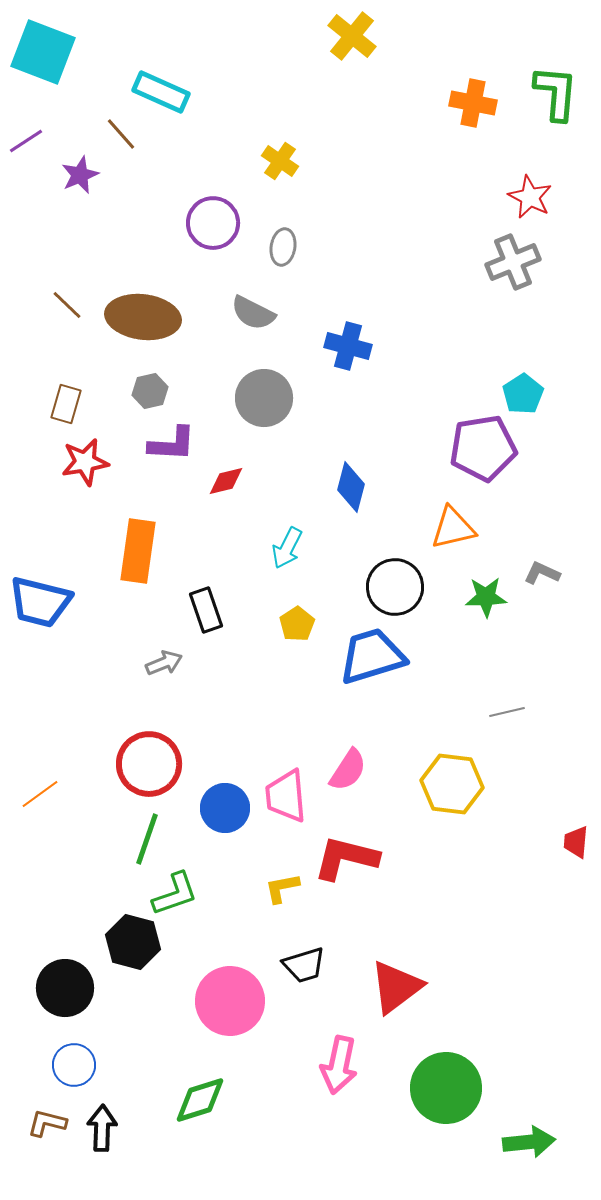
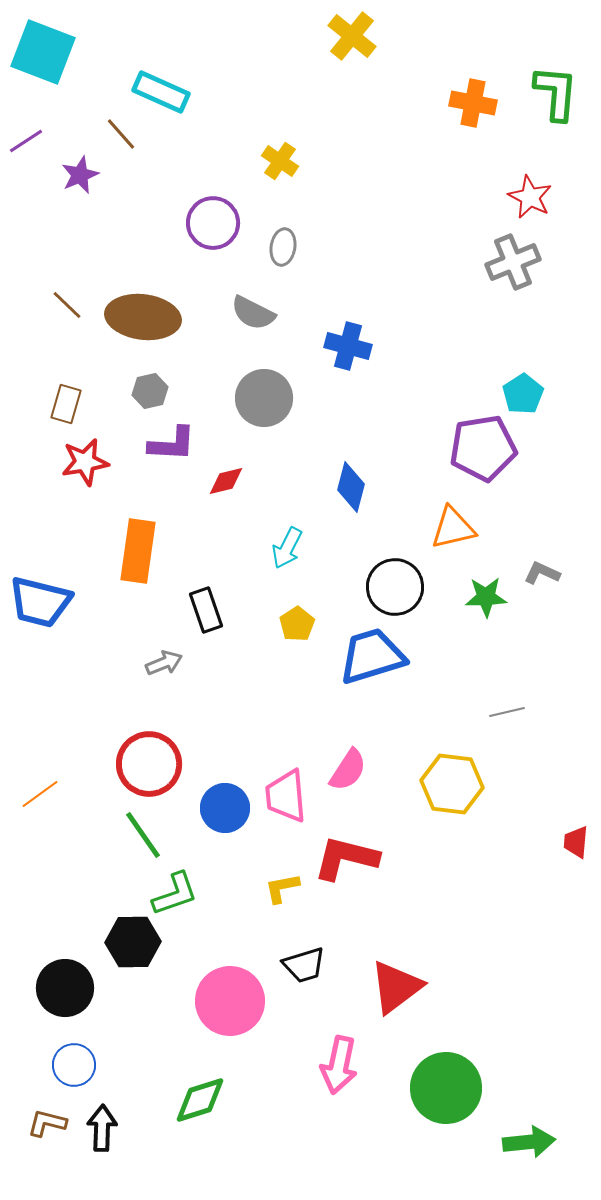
green line at (147, 839): moved 4 px left, 4 px up; rotated 54 degrees counterclockwise
black hexagon at (133, 942): rotated 16 degrees counterclockwise
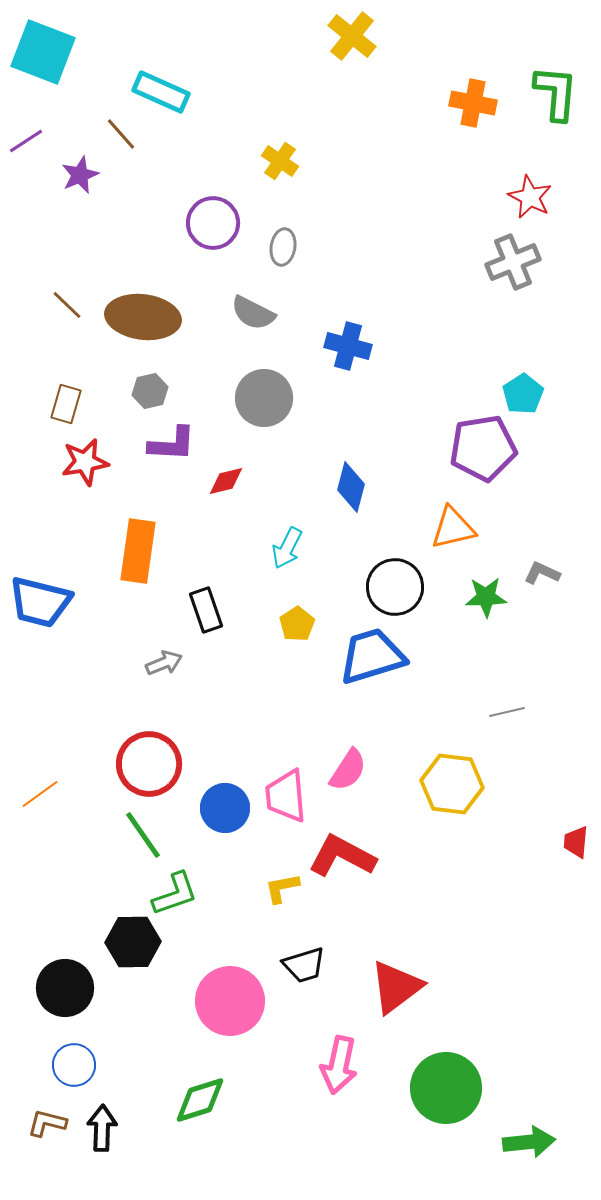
red L-shape at (346, 858): moved 4 px left, 2 px up; rotated 14 degrees clockwise
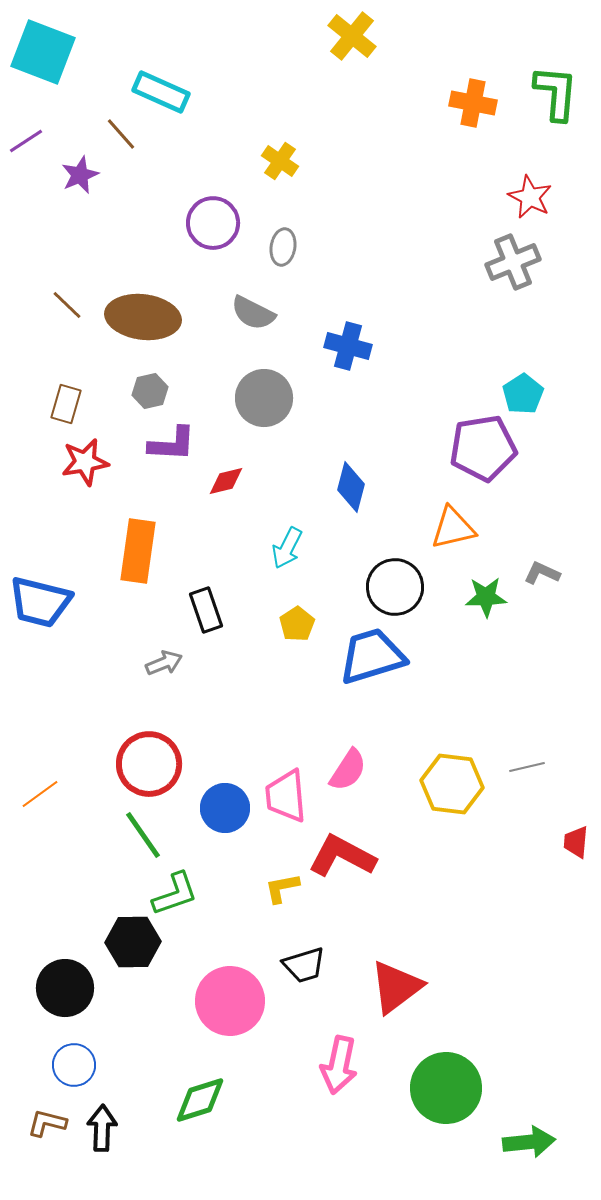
gray line at (507, 712): moved 20 px right, 55 px down
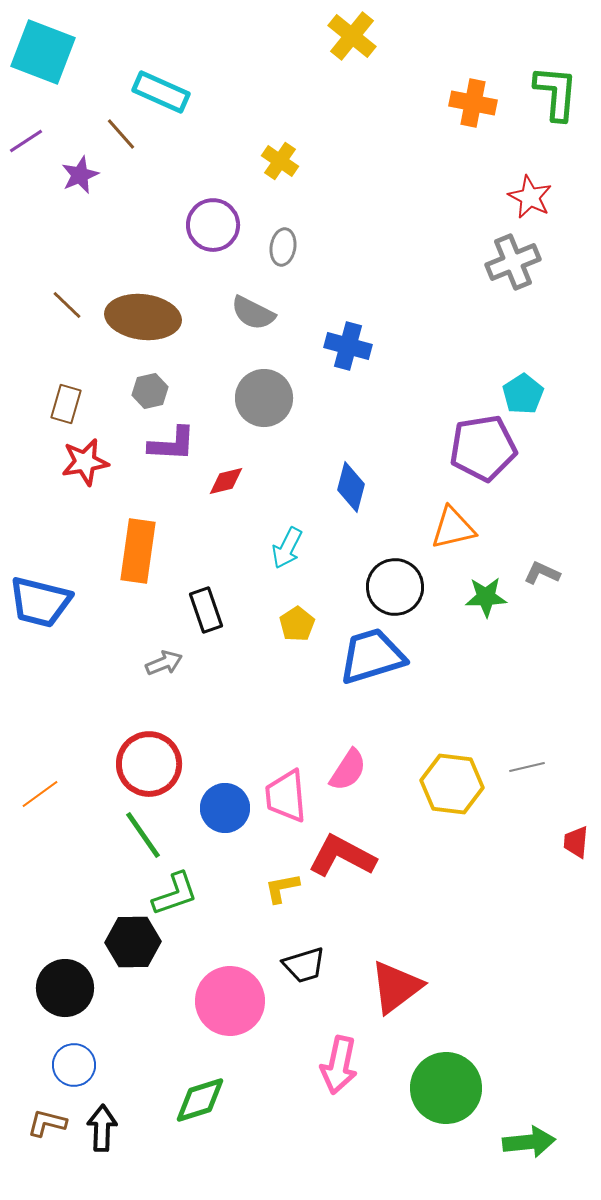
purple circle at (213, 223): moved 2 px down
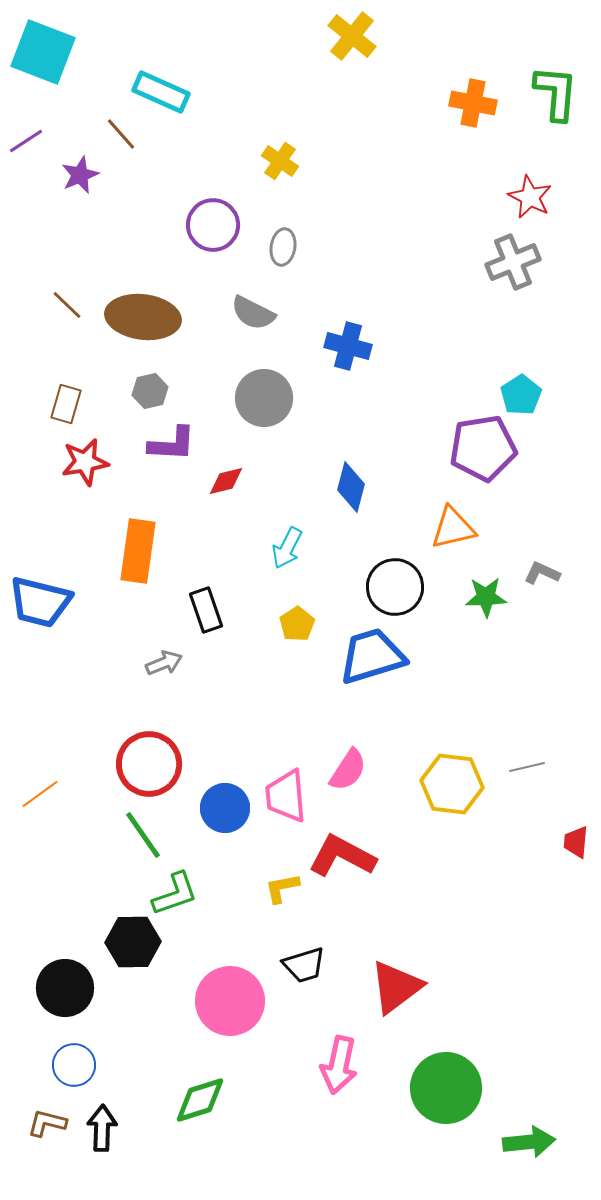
cyan pentagon at (523, 394): moved 2 px left, 1 px down
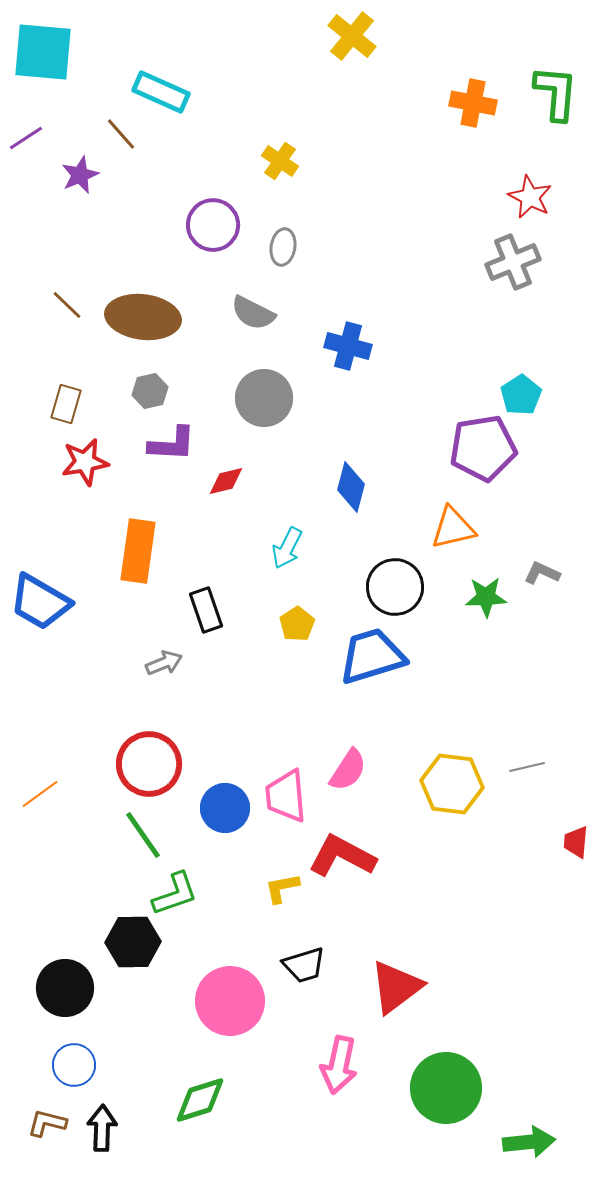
cyan square at (43, 52): rotated 16 degrees counterclockwise
purple line at (26, 141): moved 3 px up
blue trapezoid at (40, 602): rotated 16 degrees clockwise
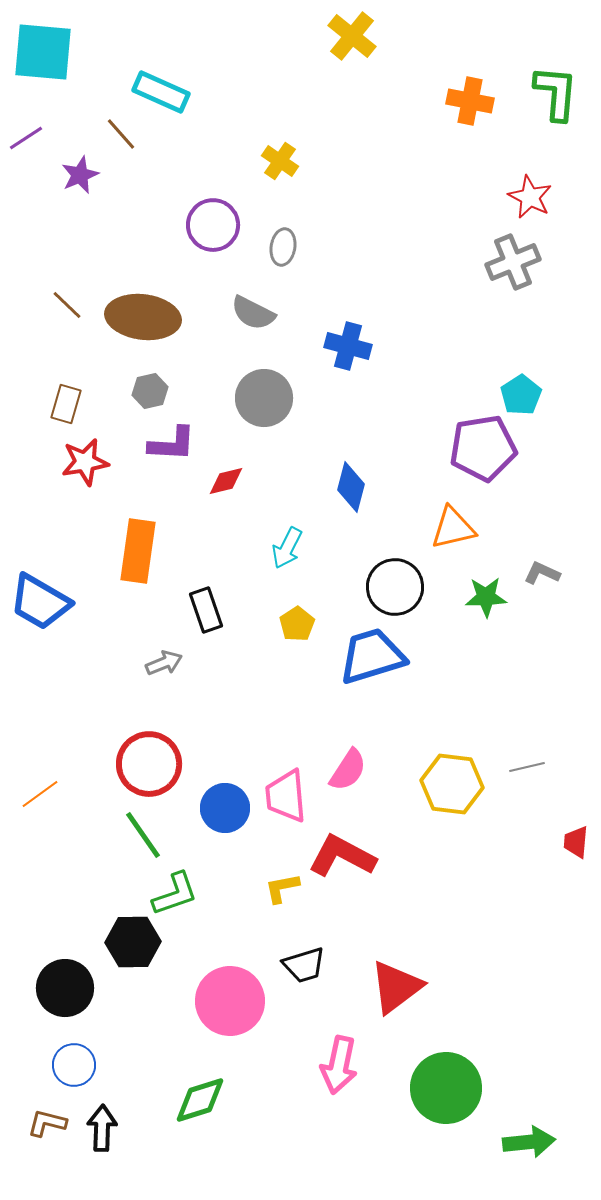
orange cross at (473, 103): moved 3 px left, 2 px up
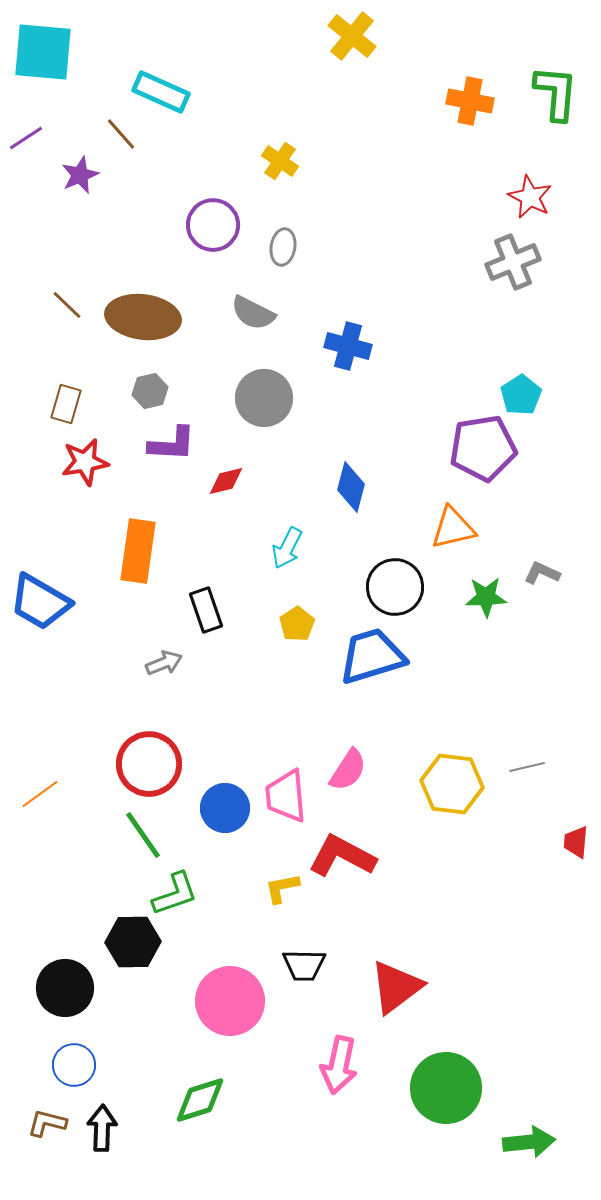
black trapezoid at (304, 965): rotated 18 degrees clockwise
